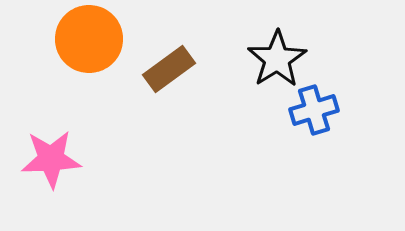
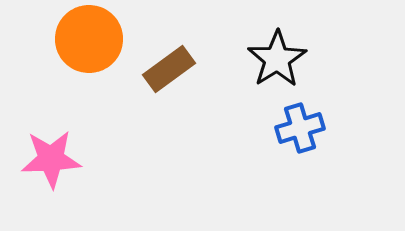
blue cross: moved 14 px left, 18 px down
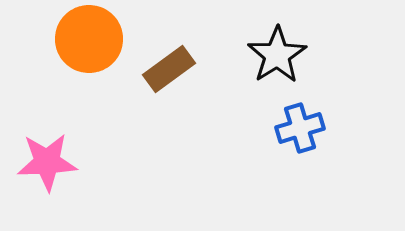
black star: moved 4 px up
pink star: moved 4 px left, 3 px down
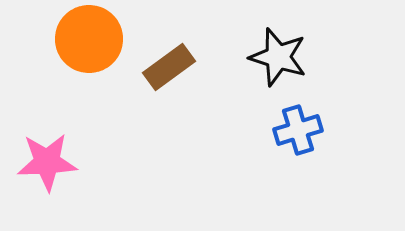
black star: moved 1 px right, 2 px down; rotated 22 degrees counterclockwise
brown rectangle: moved 2 px up
blue cross: moved 2 px left, 2 px down
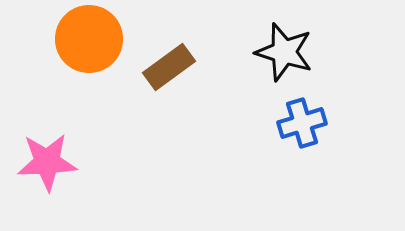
black star: moved 6 px right, 5 px up
blue cross: moved 4 px right, 7 px up
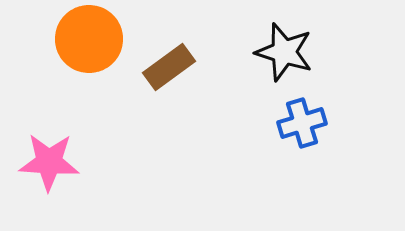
pink star: moved 2 px right; rotated 6 degrees clockwise
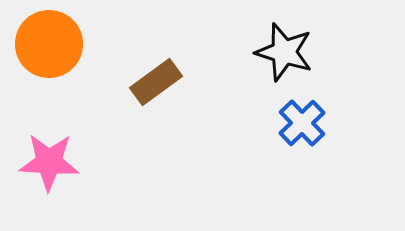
orange circle: moved 40 px left, 5 px down
brown rectangle: moved 13 px left, 15 px down
blue cross: rotated 27 degrees counterclockwise
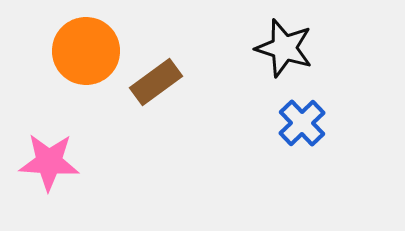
orange circle: moved 37 px right, 7 px down
black star: moved 4 px up
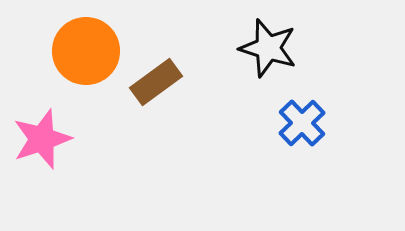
black star: moved 16 px left
pink star: moved 7 px left, 23 px up; rotated 22 degrees counterclockwise
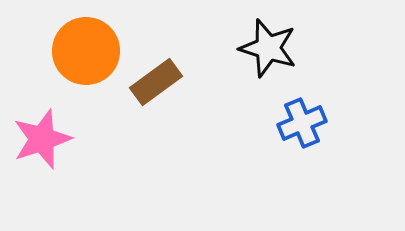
blue cross: rotated 21 degrees clockwise
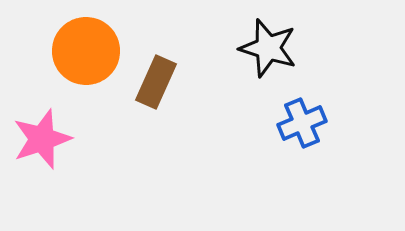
brown rectangle: rotated 30 degrees counterclockwise
